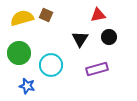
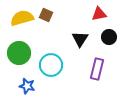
red triangle: moved 1 px right, 1 px up
purple rectangle: rotated 60 degrees counterclockwise
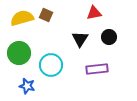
red triangle: moved 5 px left, 1 px up
purple rectangle: rotated 70 degrees clockwise
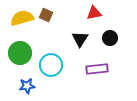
black circle: moved 1 px right, 1 px down
green circle: moved 1 px right
blue star: rotated 21 degrees counterclockwise
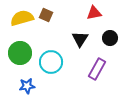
cyan circle: moved 3 px up
purple rectangle: rotated 55 degrees counterclockwise
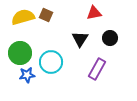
yellow semicircle: moved 1 px right, 1 px up
blue star: moved 11 px up
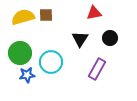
brown square: rotated 24 degrees counterclockwise
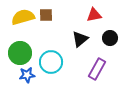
red triangle: moved 2 px down
black triangle: rotated 18 degrees clockwise
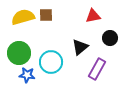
red triangle: moved 1 px left, 1 px down
black triangle: moved 8 px down
green circle: moved 1 px left
blue star: rotated 14 degrees clockwise
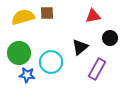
brown square: moved 1 px right, 2 px up
